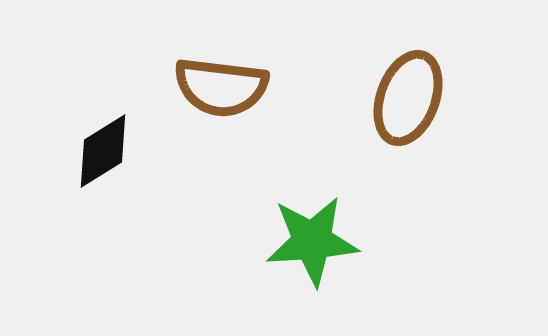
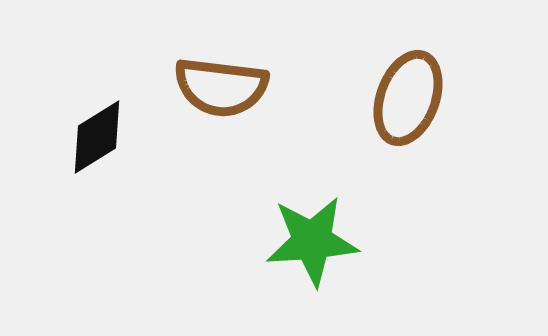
black diamond: moved 6 px left, 14 px up
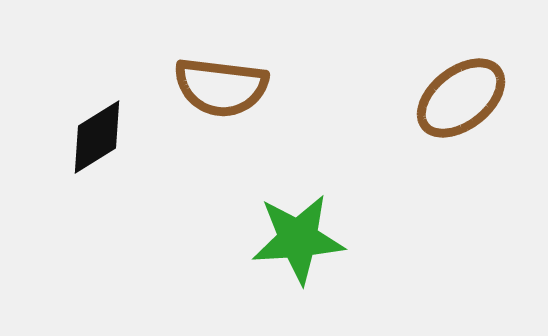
brown ellipse: moved 53 px right; rotated 32 degrees clockwise
green star: moved 14 px left, 2 px up
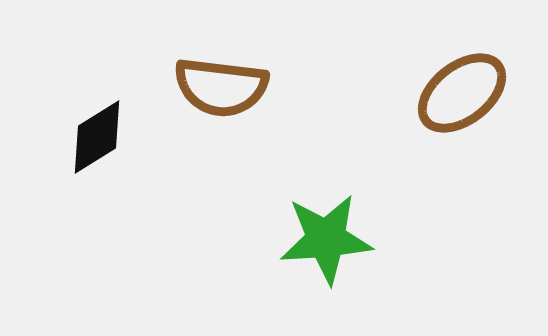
brown ellipse: moved 1 px right, 5 px up
green star: moved 28 px right
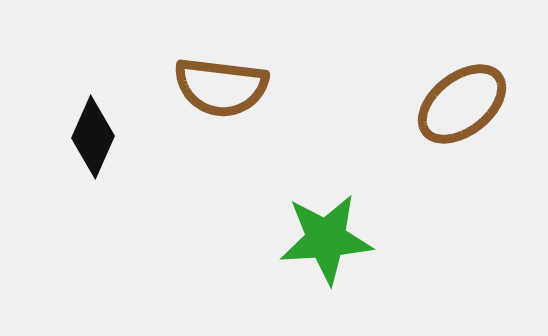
brown ellipse: moved 11 px down
black diamond: moved 4 px left; rotated 34 degrees counterclockwise
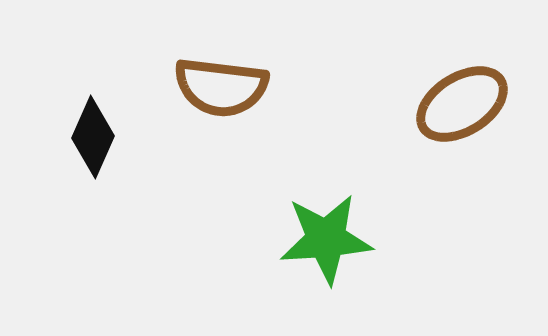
brown ellipse: rotated 6 degrees clockwise
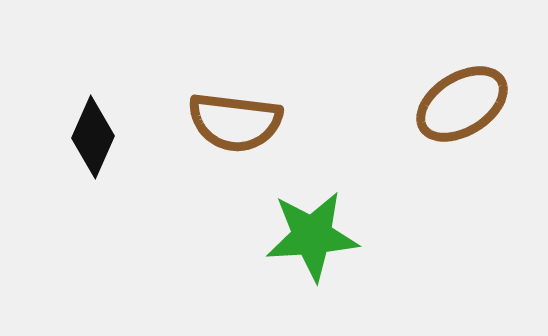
brown semicircle: moved 14 px right, 35 px down
green star: moved 14 px left, 3 px up
